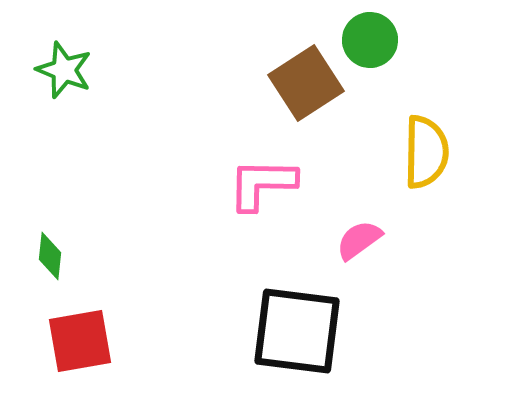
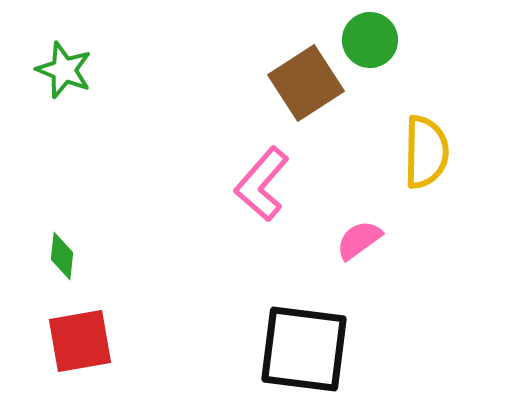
pink L-shape: rotated 50 degrees counterclockwise
green diamond: moved 12 px right
black square: moved 7 px right, 18 px down
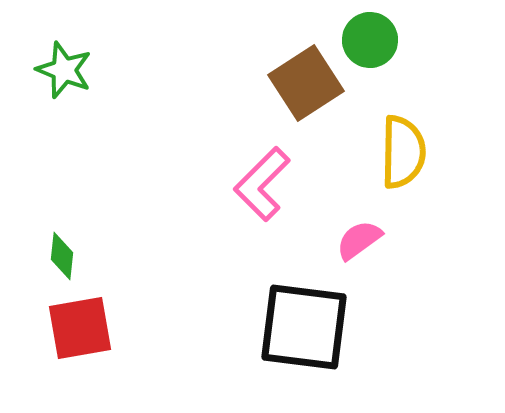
yellow semicircle: moved 23 px left
pink L-shape: rotated 4 degrees clockwise
red square: moved 13 px up
black square: moved 22 px up
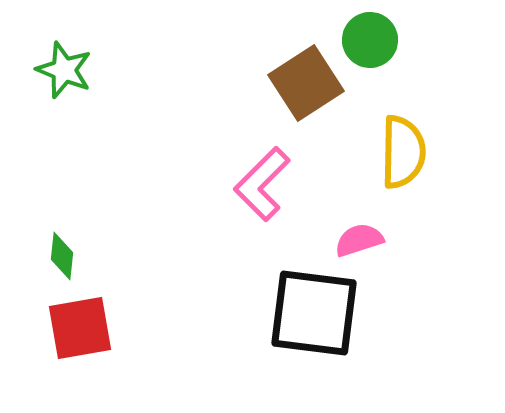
pink semicircle: rotated 18 degrees clockwise
black square: moved 10 px right, 14 px up
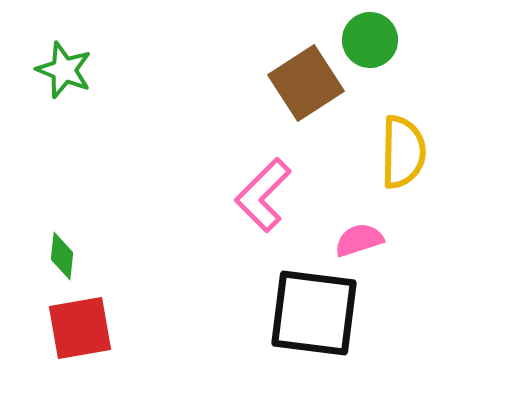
pink L-shape: moved 1 px right, 11 px down
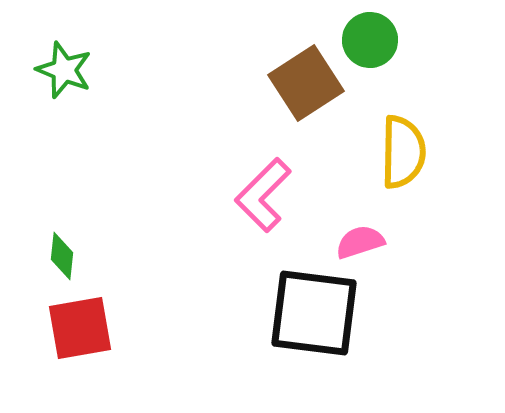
pink semicircle: moved 1 px right, 2 px down
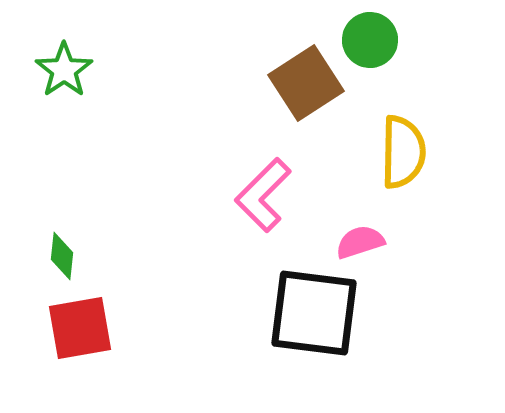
green star: rotated 16 degrees clockwise
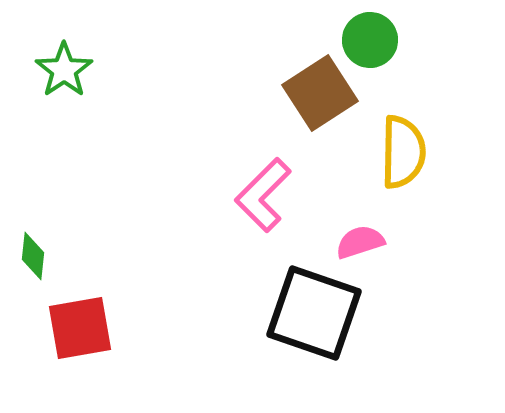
brown square: moved 14 px right, 10 px down
green diamond: moved 29 px left
black square: rotated 12 degrees clockwise
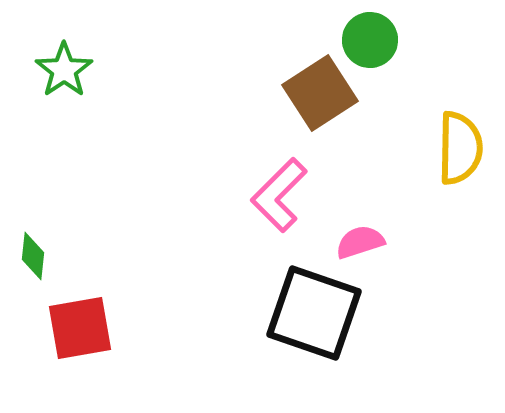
yellow semicircle: moved 57 px right, 4 px up
pink L-shape: moved 16 px right
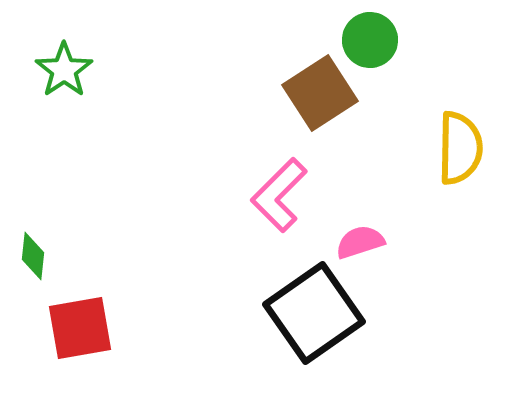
black square: rotated 36 degrees clockwise
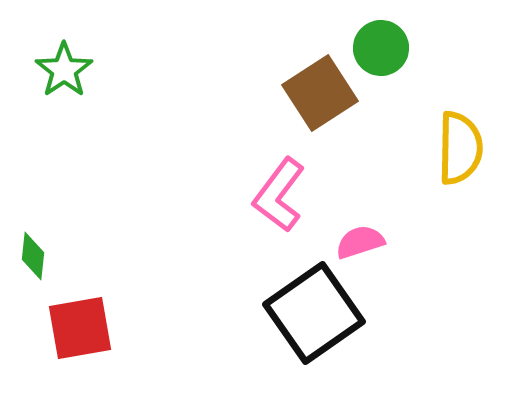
green circle: moved 11 px right, 8 px down
pink L-shape: rotated 8 degrees counterclockwise
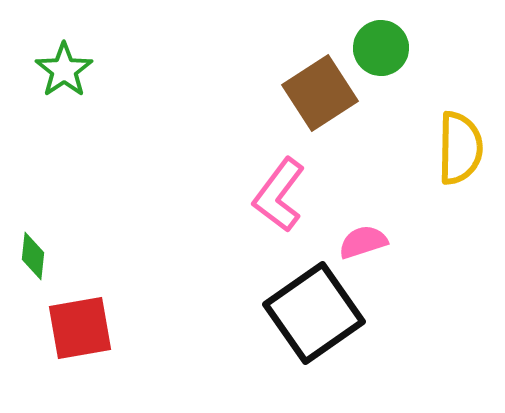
pink semicircle: moved 3 px right
